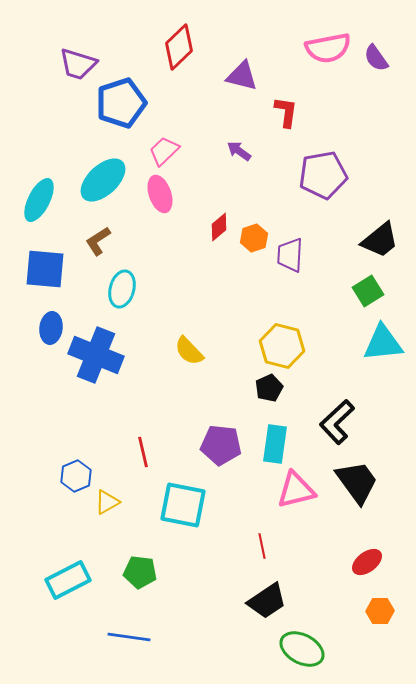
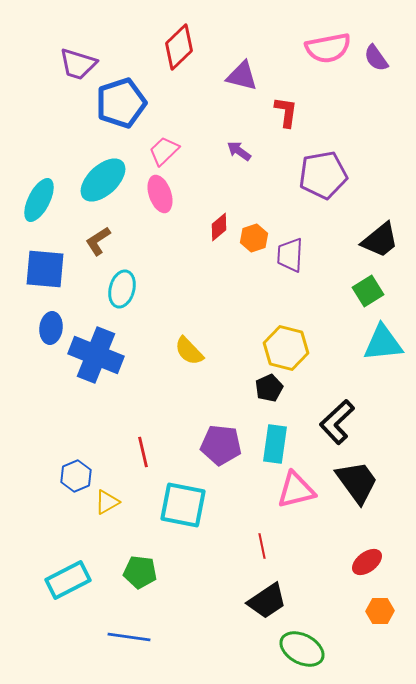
yellow hexagon at (282, 346): moved 4 px right, 2 px down
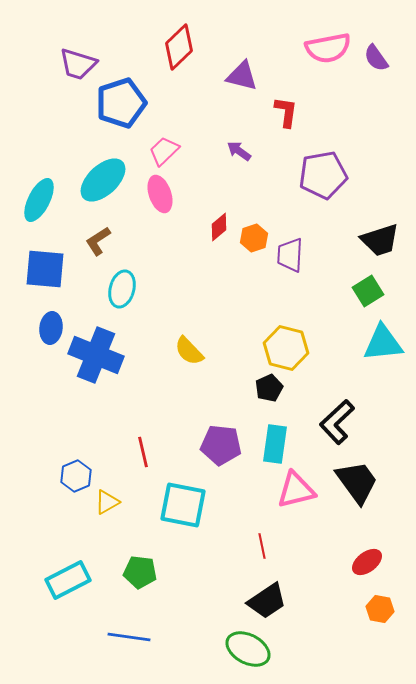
black trapezoid at (380, 240): rotated 21 degrees clockwise
orange hexagon at (380, 611): moved 2 px up; rotated 12 degrees clockwise
green ellipse at (302, 649): moved 54 px left
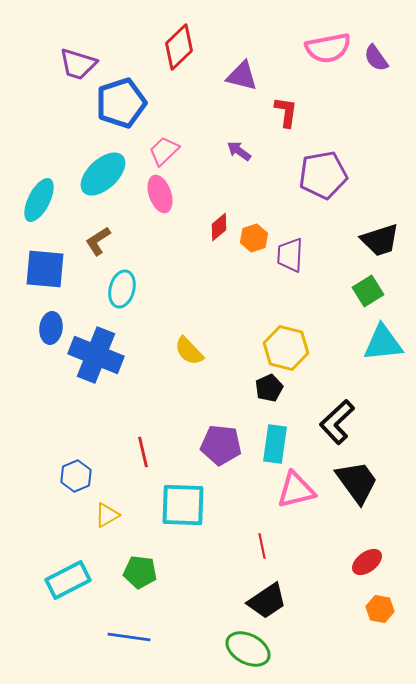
cyan ellipse at (103, 180): moved 6 px up
yellow triangle at (107, 502): moved 13 px down
cyan square at (183, 505): rotated 9 degrees counterclockwise
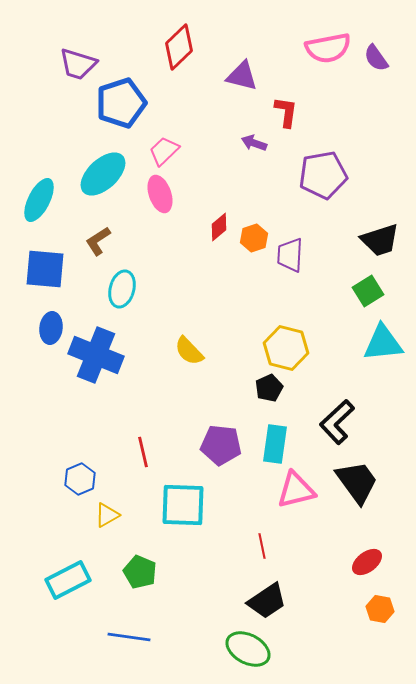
purple arrow at (239, 151): moved 15 px right, 8 px up; rotated 15 degrees counterclockwise
blue hexagon at (76, 476): moved 4 px right, 3 px down
green pentagon at (140, 572): rotated 16 degrees clockwise
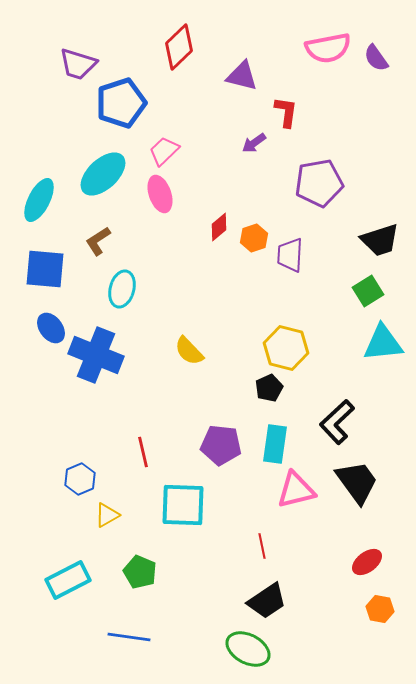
purple arrow at (254, 143): rotated 55 degrees counterclockwise
purple pentagon at (323, 175): moved 4 px left, 8 px down
blue ellipse at (51, 328): rotated 44 degrees counterclockwise
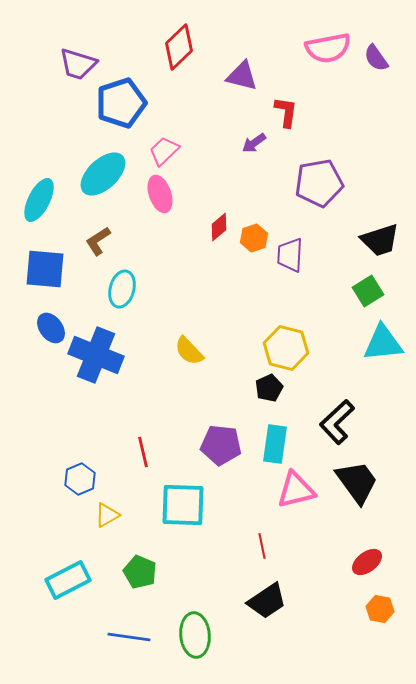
green ellipse at (248, 649): moved 53 px left, 14 px up; rotated 57 degrees clockwise
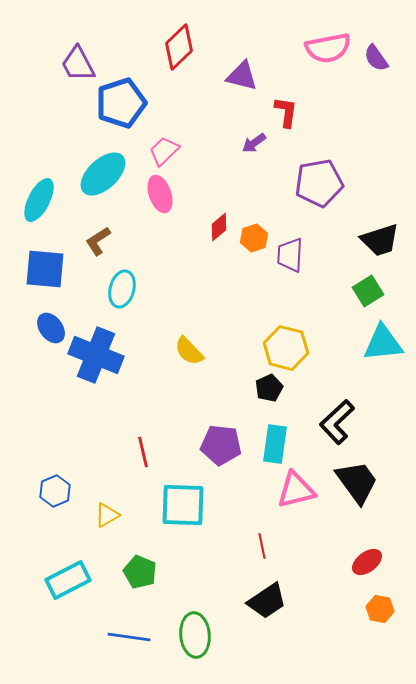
purple trapezoid at (78, 64): rotated 45 degrees clockwise
blue hexagon at (80, 479): moved 25 px left, 12 px down
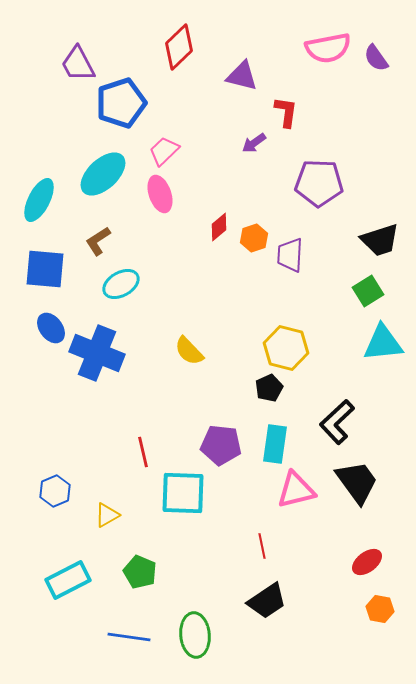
purple pentagon at (319, 183): rotated 12 degrees clockwise
cyan ellipse at (122, 289): moved 1 px left, 5 px up; rotated 45 degrees clockwise
blue cross at (96, 355): moved 1 px right, 2 px up
cyan square at (183, 505): moved 12 px up
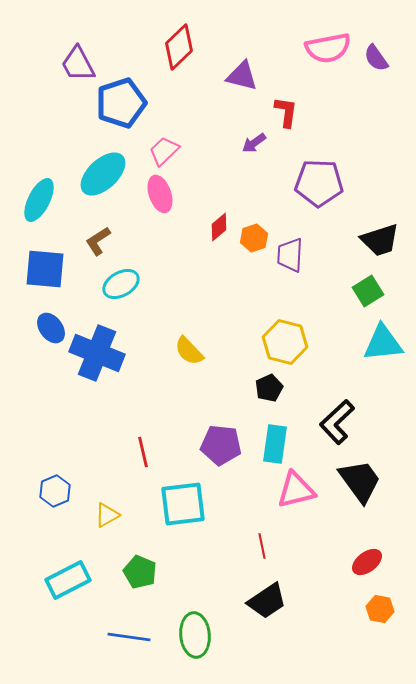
yellow hexagon at (286, 348): moved 1 px left, 6 px up
black trapezoid at (357, 482): moved 3 px right, 1 px up
cyan square at (183, 493): moved 11 px down; rotated 9 degrees counterclockwise
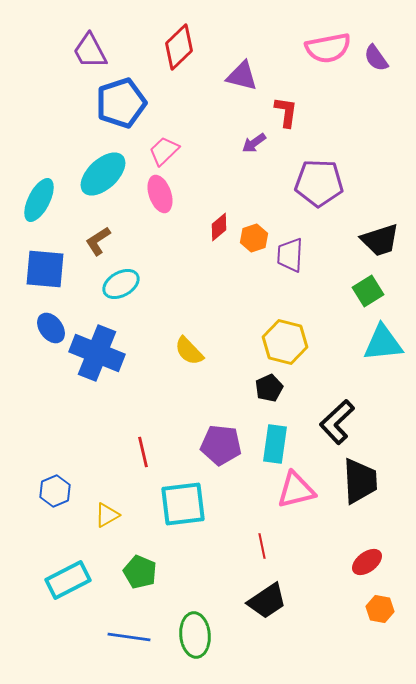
purple trapezoid at (78, 64): moved 12 px right, 13 px up
black trapezoid at (360, 481): rotated 33 degrees clockwise
